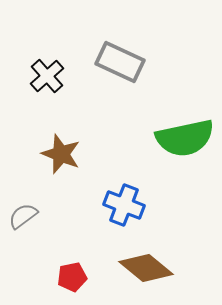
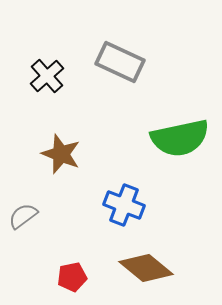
green semicircle: moved 5 px left
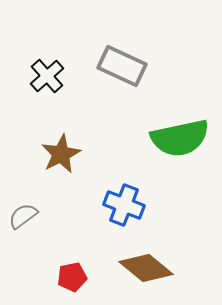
gray rectangle: moved 2 px right, 4 px down
brown star: rotated 24 degrees clockwise
